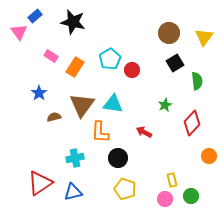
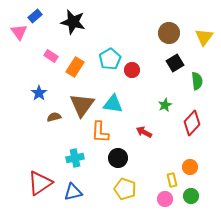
orange circle: moved 19 px left, 11 px down
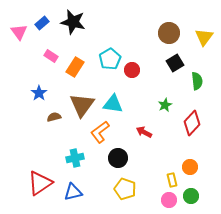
blue rectangle: moved 7 px right, 7 px down
orange L-shape: rotated 50 degrees clockwise
pink circle: moved 4 px right, 1 px down
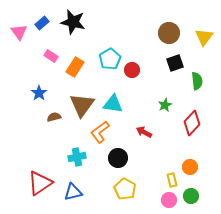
black square: rotated 12 degrees clockwise
cyan cross: moved 2 px right, 1 px up
yellow pentagon: rotated 10 degrees clockwise
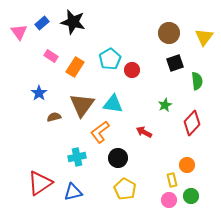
orange circle: moved 3 px left, 2 px up
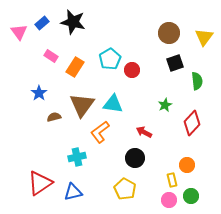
black circle: moved 17 px right
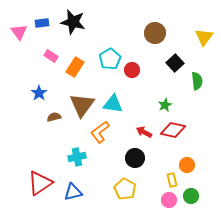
blue rectangle: rotated 32 degrees clockwise
brown circle: moved 14 px left
black square: rotated 24 degrees counterclockwise
red diamond: moved 19 px left, 7 px down; rotated 60 degrees clockwise
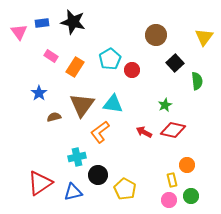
brown circle: moved 1 px right, 2 px down
black circle: moved 37 px left, 17 px down
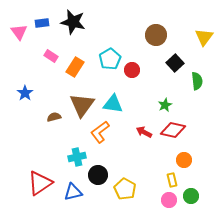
blue star: moved 14 px left
orange circle: moved 3 px left, 5 px up
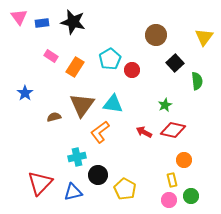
pink triangle: moved 15 px up
red triangle: rotated 12 degrees counterclockwise
